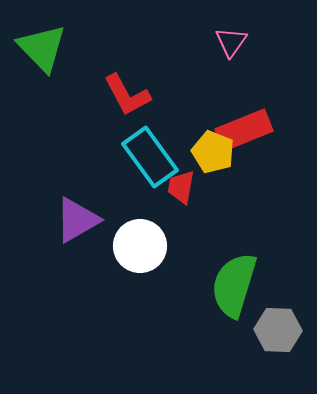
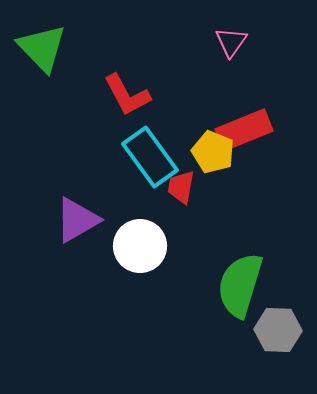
green semicircle: moved 6 px right
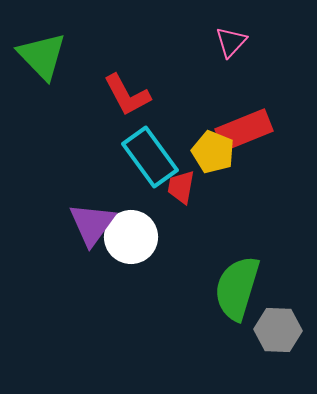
pink triangle: rotated 8 degrees clockwise
green triangle: moved 8 px down
purple triangle: moved 15 px right, 4 px down; rotated 24 degrees counterclockwise
white circle: moved 9 px left, 9 px up
green semicircle: moved 3 px left, 3 px down
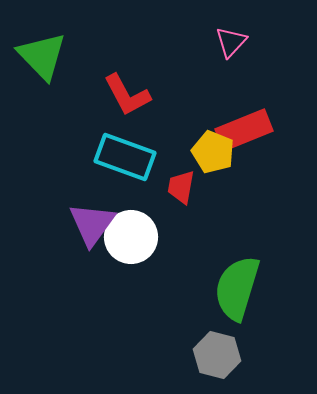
cyan rectangle: moved 25 px left; rotated 34 degrees counterclockwise
gray hexagon: moved 61 px left, 25 px down; rotated 12 degrees clockwise
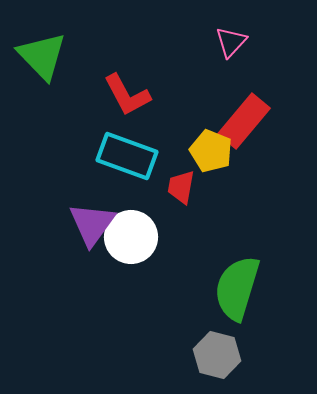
red rectangle: moved 9 px up; rotated 28 degrees counterclockwise
yellow pentagon: moved 2 px left, 1 px up
cyan rectangle: moved 2 px right, 1 px up
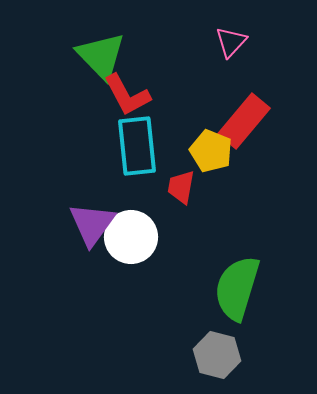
green triangle: moved 59 px right
cyan rectangle: moved 10 px right, 10 px up; rotated 64 degrees clockwise
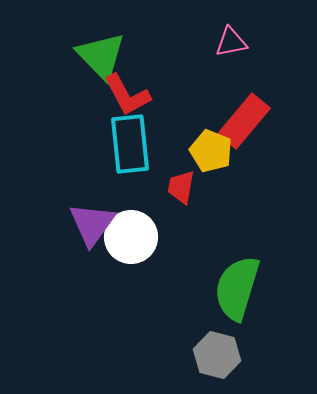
pink triangle: rotated 36 degrees clockwise
cyan rectangle: moved 7 px left, 2 px up
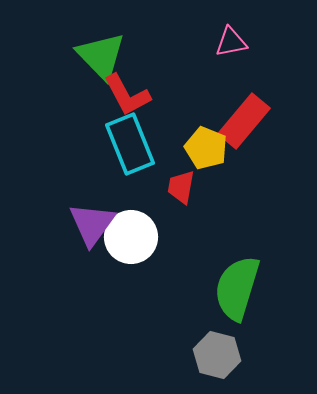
cyan rectangle: rotated 16 degrees counterclockwise
yellow pentagon: moved 5 px left, 3 px up
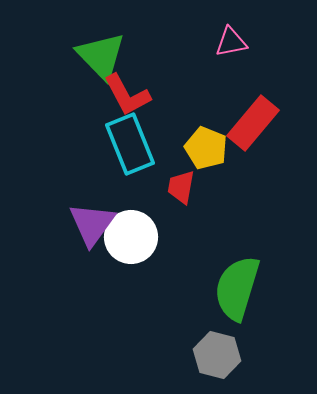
red rectangle: moved 9 px right, 2 px down
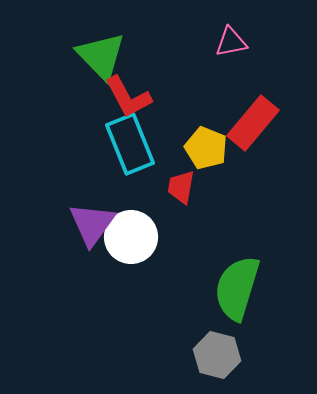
red L-shape: moved 1 px right, 2 px down
